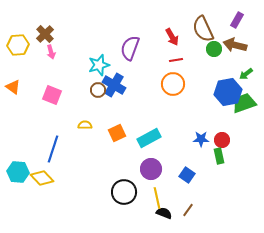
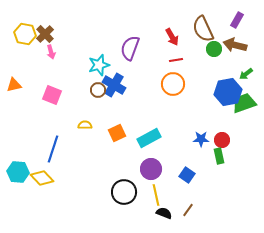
yellow hexagon: moved 7 px right, 11 px up; rotated 15 degrees clockwise
orange triangle: moved 1 px right, 2 px up; rotated 49 degrees counterclockwise
yellow line: moved 1 px left, 3 px up
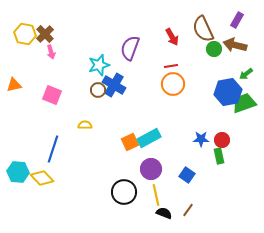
red line: moved 5 px left, 6 px down
orange square: moved 13 px right, 9 px down
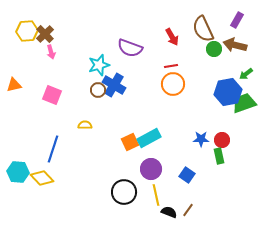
yellow hexagon: moved 2 px right, 3 px up; rotated 15 degrees counterclockwise
purple semicircle: rotated 90 degrees counterclockwise
black semicircle: moved 5 px right, 1 px up
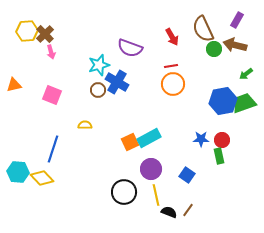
blue cross: moved 3 px right, 3 px up
blue hexagon: moved 5 px left, 9 px down
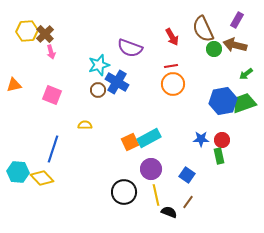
brown line: moved 8 px up
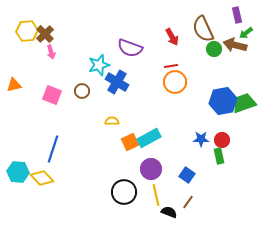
purple rectangle: moved 5 px up; rotated 42 degrees counterclockwise
green arrow: moved 41 px up
orange circle: moved 2 px right, 2 px up
brown circle: moved 16 px left, 1 px down
yellow semicircle: moved 27 px right, 4 px up
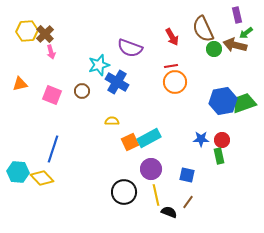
orange triangle: moved 6 px right, 1 px up
blue square: rotated 21 degrees counterclockwise
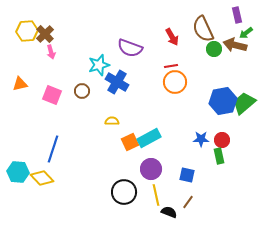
green trapezoid: rotated 20 degrees counterclockwise
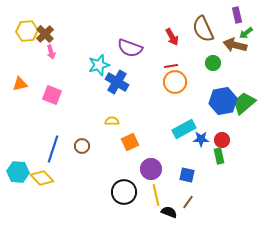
green circle: moved 1 px left, 14 px down
brown circle: moved 55 px down
cyan rectangle: moved 35 px right, 9 px up
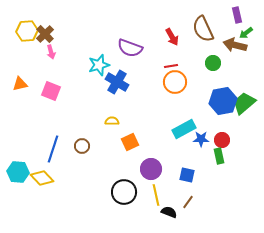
pink square: moved 1 px left, 4 px up
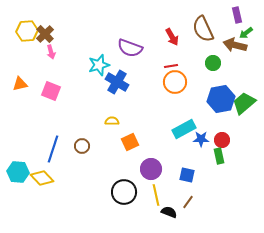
blue hexagon: moved 2 px left, 2 px up
